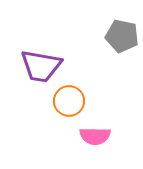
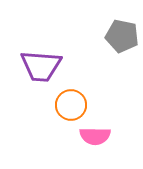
purple trapezoid: rotated 6 degrees counterclockwise
orange circle: moved 2 px right, 4 px down
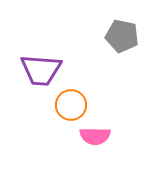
purple trapezoid: moved 4 px down
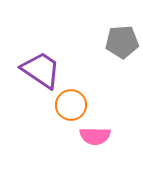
gray pentagon: moved 6 px down; rotated 16 degrees counterclockwise
purple trapezoid: rotated 150 degrees counterclockwise
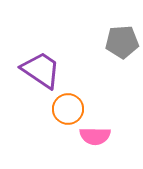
orange circle: moved 3 px left, 4 px down
